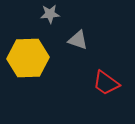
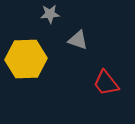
yellow hexagon: moved 2 px left, 1 px down
red trapezoid: rotated 16 degrees clockwise
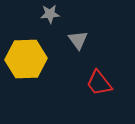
gray triangle: rotated 35 degrees clockwise
red trapezoid: moved 7 px left
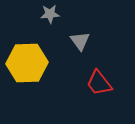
gray triangle: moved 2 px right, 1 px down
yellow hexagon: moved 1 px right, 4 px down
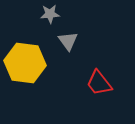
gray triangle: moved 12 px left
yellow hexagon: moved 2 px left; rotated 9 degrees clockwise
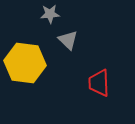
gray triangle: moved 1 px up; rotated 10 degrees counterclockwise
red trapezoid: rotated 36 degrees clockwise
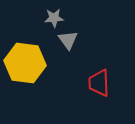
gray star: moved 4 px right, 4 px down
gray triangle: rotated 10 degrees clockwise
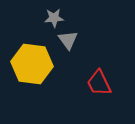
yellow hexagon: moved 7 px right, 1 px down
red trapezoid: rotated 24 degrees counterclockwise
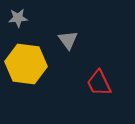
gray star: moved 36 px left
yellow hexagon: moved 6 px left
